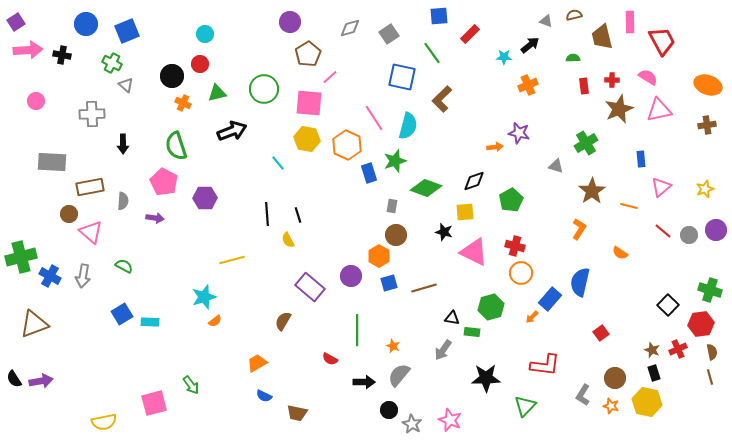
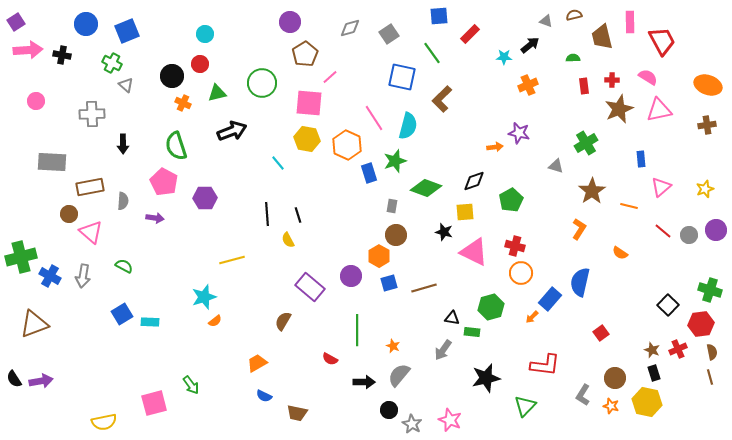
brown pentagon at (308, 54): moved 3 px left
green circle at (264, 89): moved 2 px left, 6 px up
black star at (486, 378): rotated 12 degrees counterclockwise
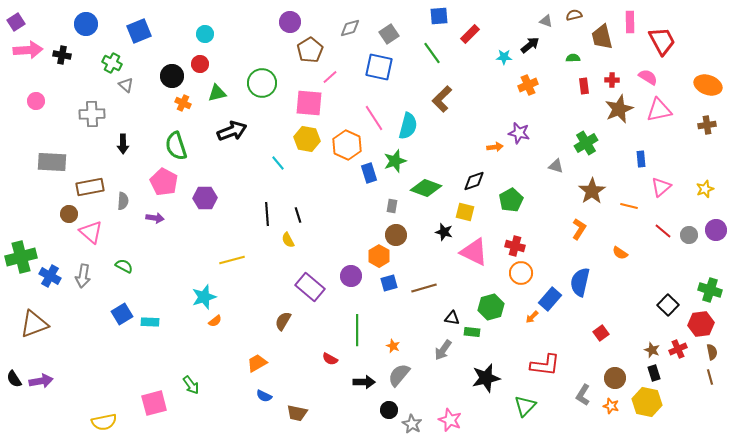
blue square at (127, 31): moved 12 px right
brown pentagon at (305, 54): moved 5 px right, 4 px up
blue square at (402, 77): moved 23 px left, 10 px up
yellow square at (465, 212): rotated 18 degrees clockwise
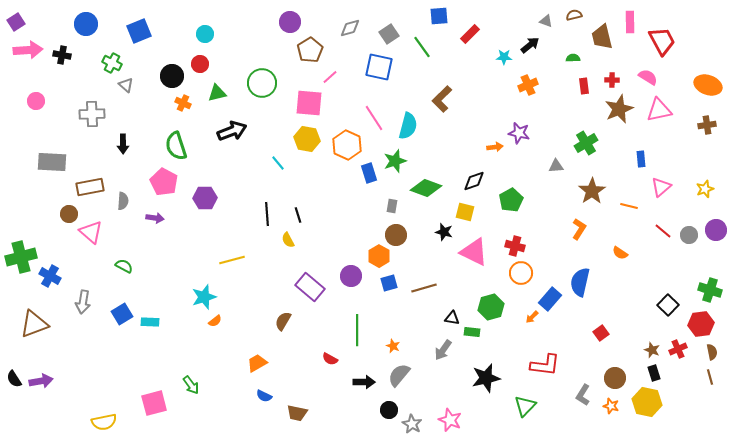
green line at (432, 53): moved 10 px left, 6 px up
gray triangle at (556, 166): rotated 21 degrees counterclockwise
gray arrow at (83, 276): moved 26 px down
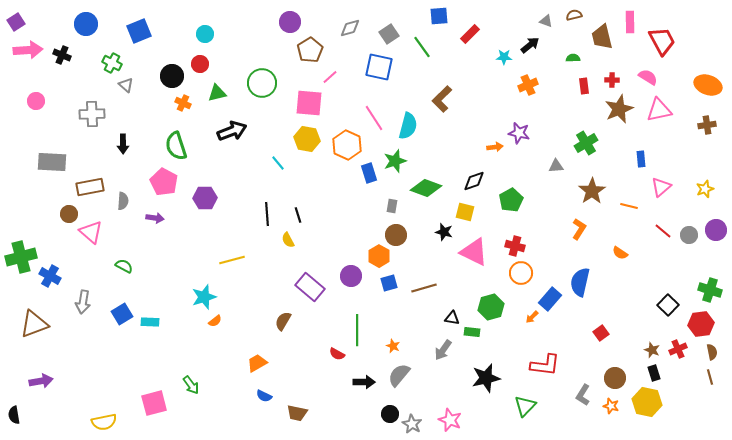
black cross at (62, 55): rotated 12 degrees clockwise
red semicircle at (330, 359): moved 7 px right, 5 px up
black semicircle at (14, 379): moved 36 px down; rotated 24 degrees clockwise
black circle at (389, 410): moved 1 px right, 4 px down
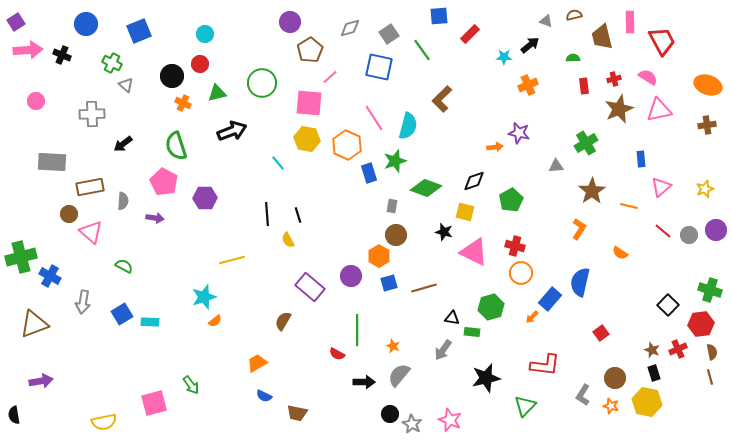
green line at (422, 47): moved 3 px down
red cross at (612, 80): moved 2 px right, 1 px up; rotated 16 degrees counterclockwise
black arrow at (123, 144): rotated 54 degrees clockwise
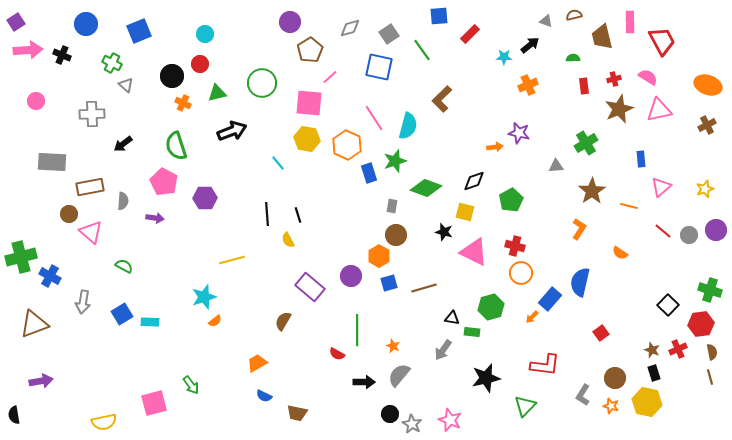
brown cross at (707, 125): rotated 18 degrees counterclockwise
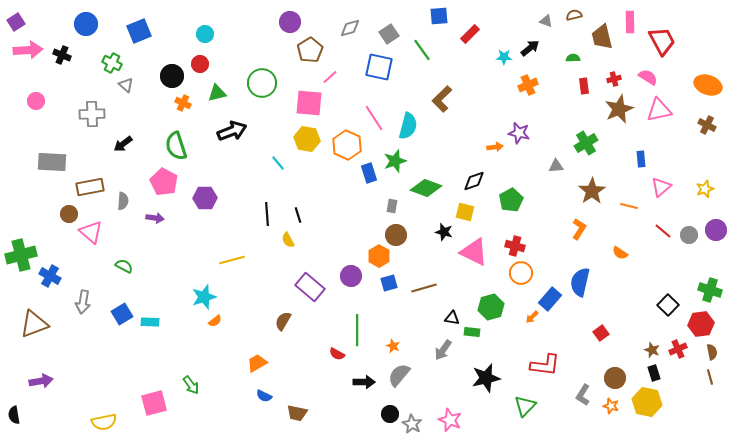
black arrow at (530, 45): moved 3 px down
brown cross at (707, 125): rotated 36 degrees counterclockwise
green cross at (21, 257): moved 2 px up
